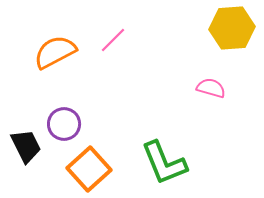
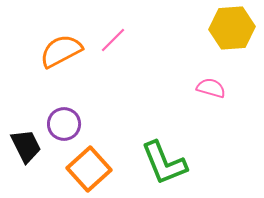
orange semicircle: moved 6 px right, 1 px up
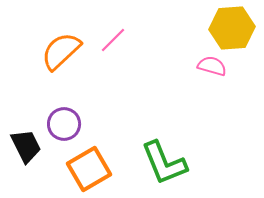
orange semicircle: rotated 15 degrees counterclockwise
pink semicircle: moved 1 px right, 22 px up
orange square: rotated 12 degrees clockwise
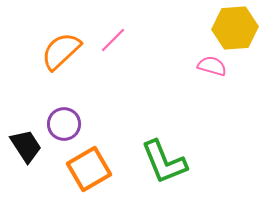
yellow hexagon: moved 3 px right
black trapezoid: rotated 6 degrees counterclockwise
green L-shape: moved 1 px up
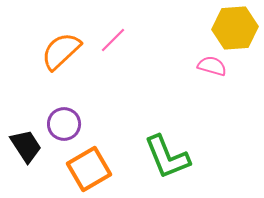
green L-shape: moved 3 px right, 5 px up
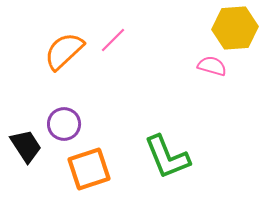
orange semicircle: moved 3 px right
orange square: rotated 12 degrees clockwise
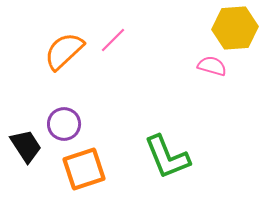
orange square: moved 5 px left
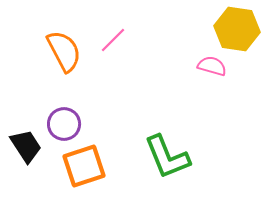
yellow hexagon: moved 2 px right, 1 px down; rotated 12 degrees clockwise
orange semicircle: rotated 105 degrees clockwise
orange square: moved 3 px up
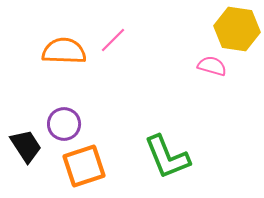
orange semicircle: rotated 60 degrees counterclockwise
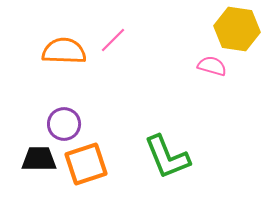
black trapezoid: moved 13 px right, 13 px down; rotated 57 degrees counterclockwise
orange square: moved 2 px right, 2 px up
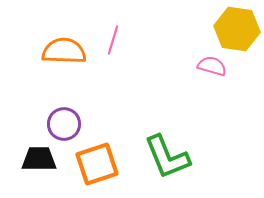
pink line: rotated 28 degrees counterclockwise
orange square: moved 11 px right
